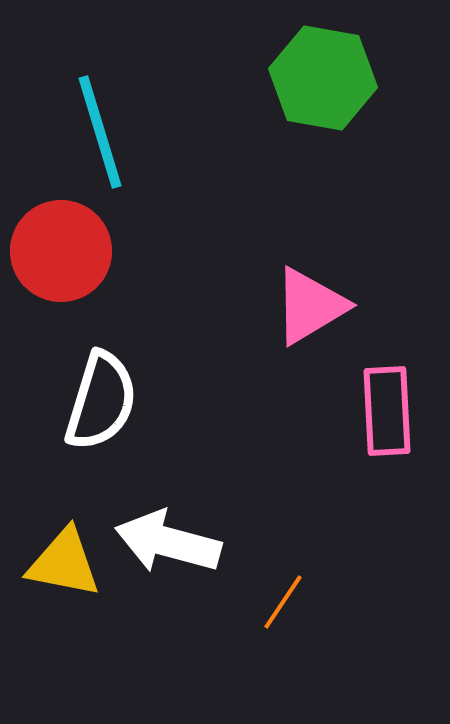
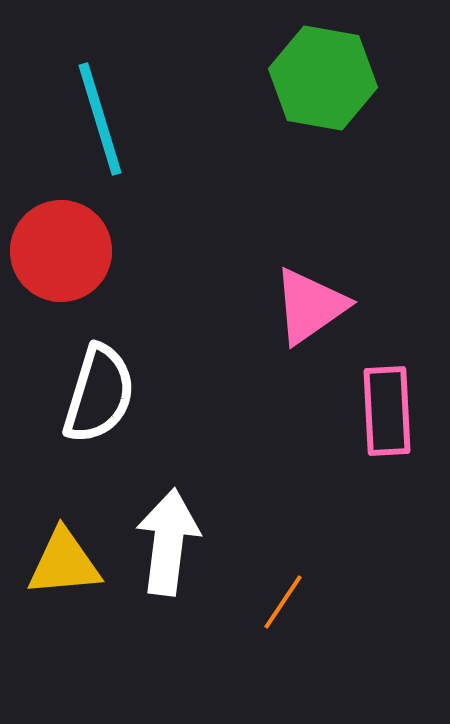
cyan line: moved 13 px up
pink triangle: rotated 4 degrees counterclockwise
white semicircle: moved 2 px left, 7 px up
white arrow: rotated 82 degrees clockwise
yellow triangle: rotated 16 degrees counterclockwise
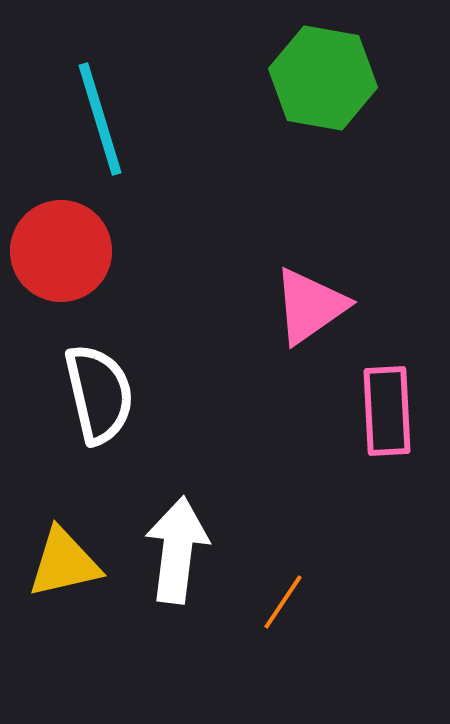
white semicircle: rotated 30 degrees counterclockwise
white arrow: moved 9 px right, 8 px down
yellow triangle: rotated 8 degrees counterclockwise
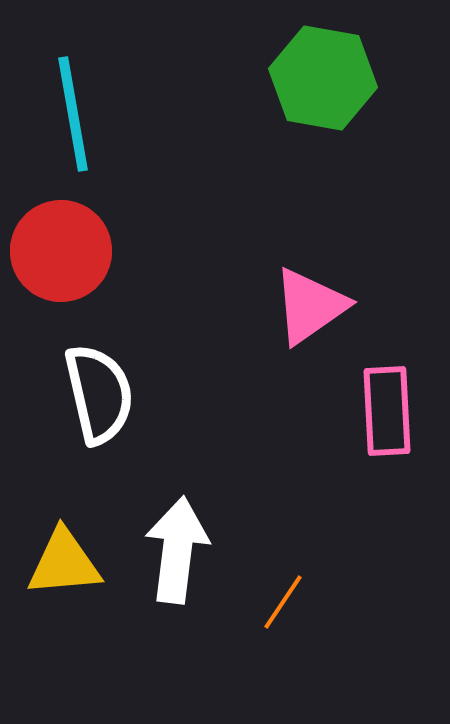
cyan line: moved 27 px left, 5 px up; rotated 7 degrees clockwise
yellow triangle: rotated 8 degrees clockwise
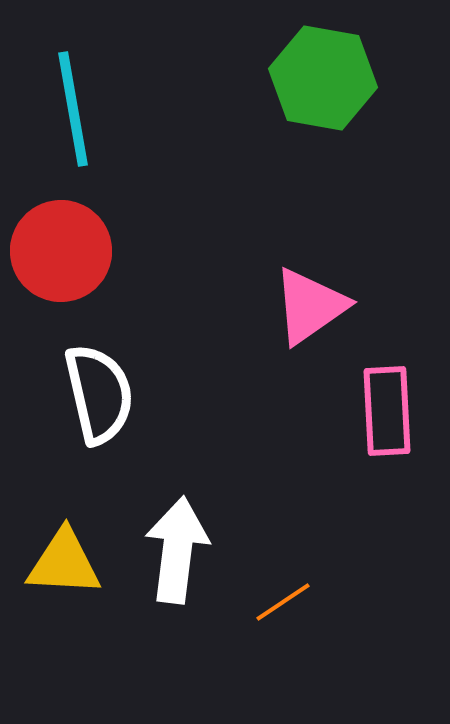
cyan line: moved 5 px up
yellow triangle: rotated 8 degrees clockwise
orange line: rotated 22 degrees clockwise
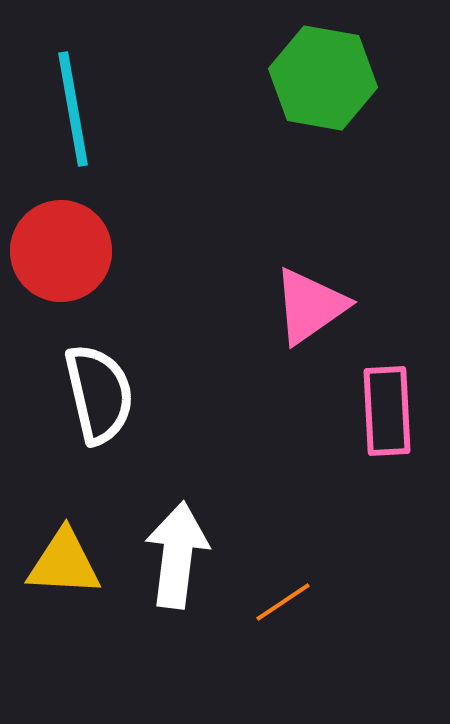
white arrow: moved 5 px down
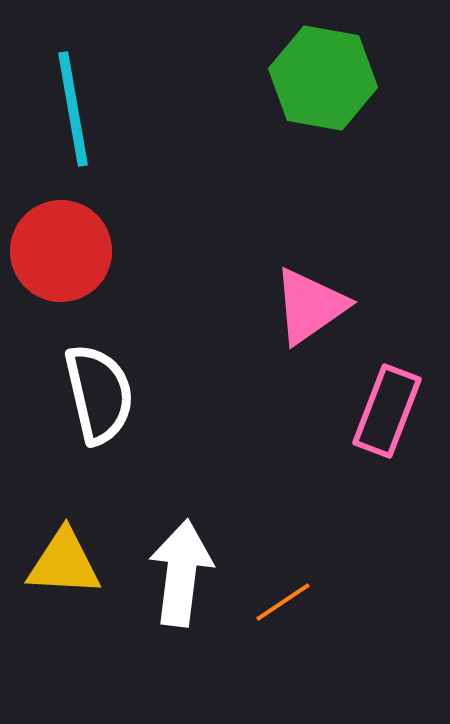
pink rectangle: rotated 24 degrees clockwise
white arrow: moved 4 px right, 18 px down
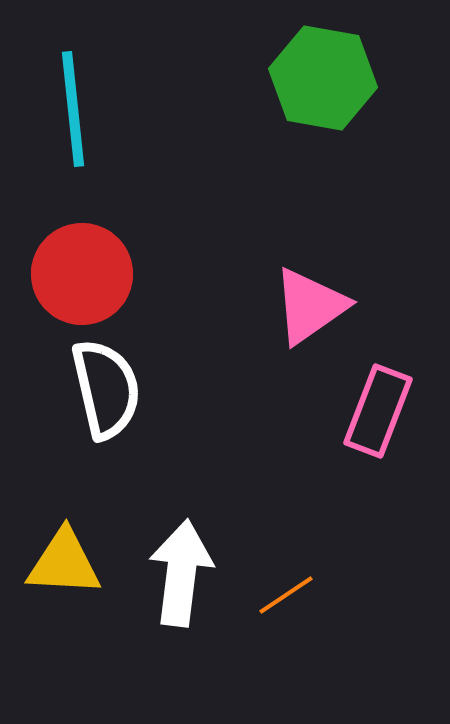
cyan line: rotated 4 degrees clockwise
red circle: moved 21 px right, 23 px down
white semicircle: moved 7 px right, 5 px up
pink rectangle: moved 9 px left
orange line: moved 3 px right, 7 px up
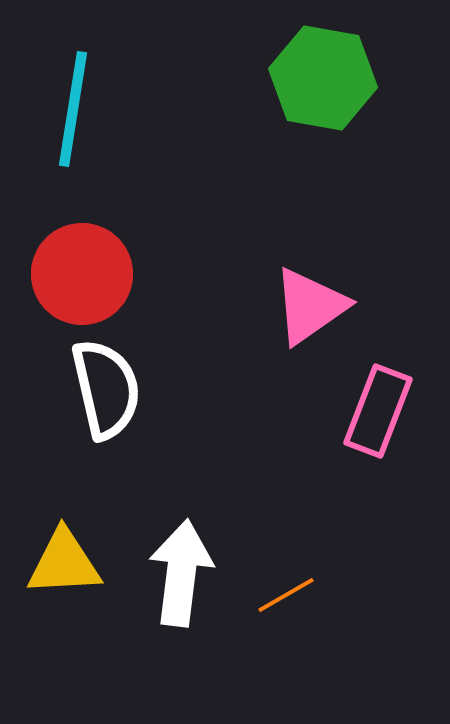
cyan line: rotated 15 degrees clockwise
yellow triangle: rotated 6 degrees counterclockwise
orange line: rotated 4 degrees clockwise
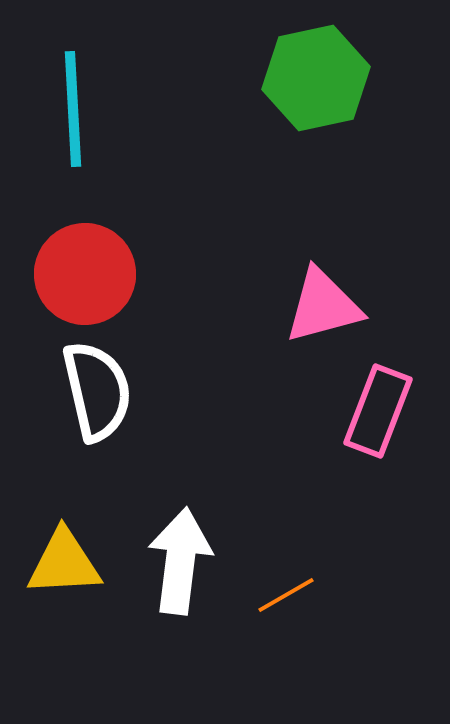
green hexagon: moved 7 px left; rotated 22 degrees counterclockwise
cyan line: rotated 12 degrees counterclockwise
red circle: moved 3 px right
pink triangle: moved 13 px right; rotated 20 degrees clockwise
white semicircle: moved 9 px left, 2 px down
white arrow: moved 1 px left, 12 px up
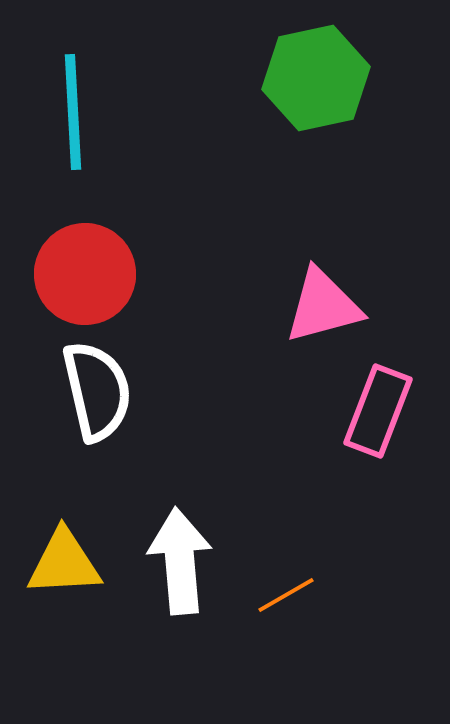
cyan line: moved 3 px down
white arrow: rotated 12 degrees counterclockwise
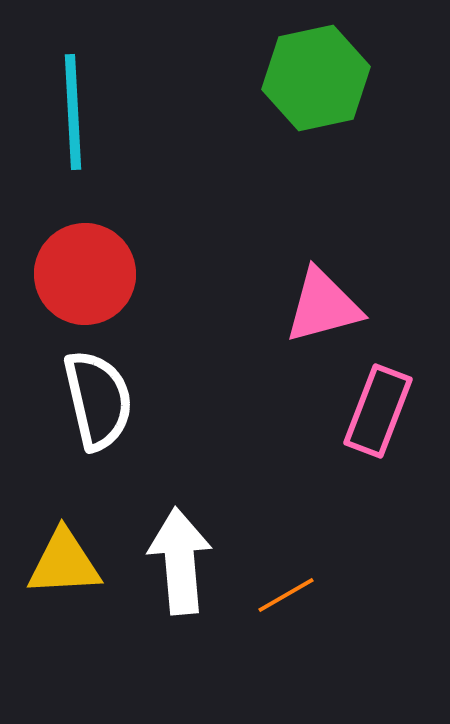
white semicircle: moved 1 px right, 9 px down
